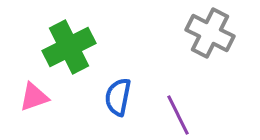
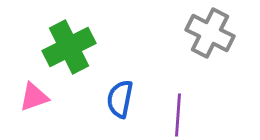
blue semicircle: moved 2 px right, 2 px down
purple line: rotated 30 degrees clockwise
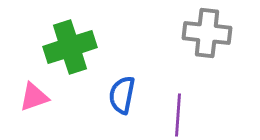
gray cross: moved 3 px left; rotated 21 degrees counterclockwise
green cross: moved 1 px right; rotated 9 degrees clockwise
blue semicircle: moved 2 px right, 4 px up
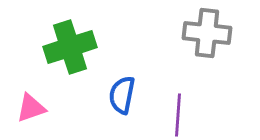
pink triangle: moved 3 px left, 11 px down
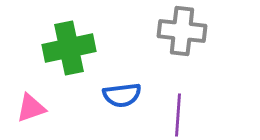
gray cross: moved 25 px left, 2 px up
green cross: moved 1 px left, 1 px down; rotated 6 degrees clockwise
blue semicircle: rotated 108 degrees counterclockwise
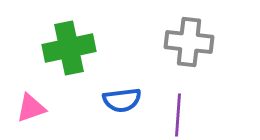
gray cross: moved 7 px right, 11 px down
blue semicircle: moved 5 px down
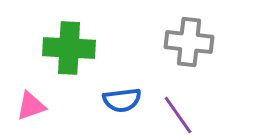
green cross: rotated 15 degrees clockwise
pink triangle: moved 2 px up
purple line: rotated 39 degrees counterclockwise
